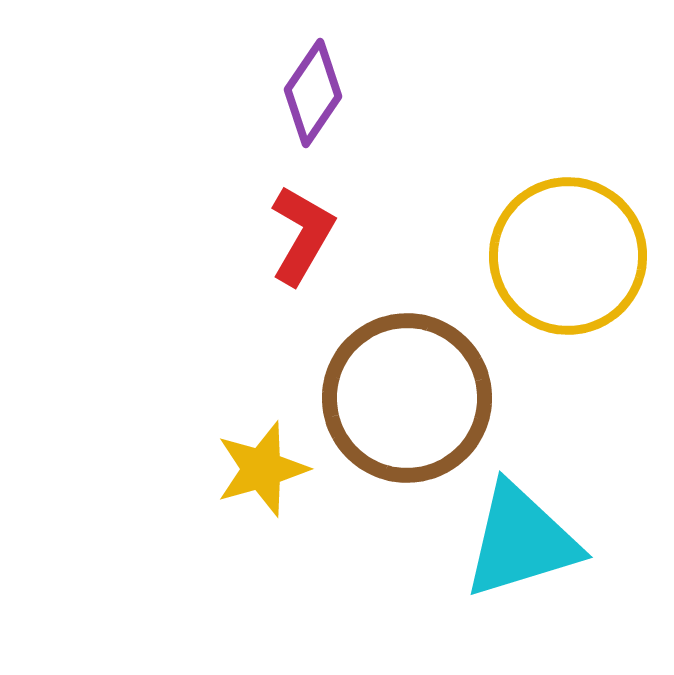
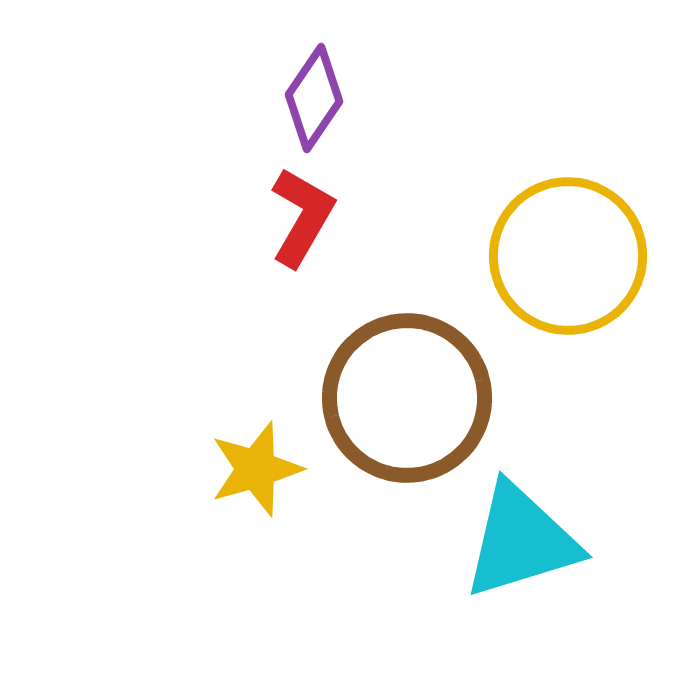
purple diamond: moved 1 px right, 5 px down
red L-shape: moved 18 px up
yellow star: moved 6 px left
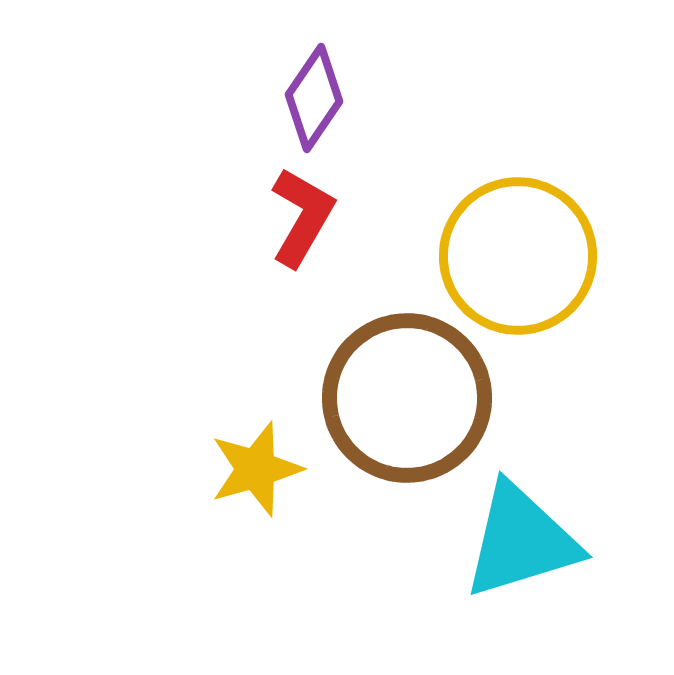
yellow circle: moved 50 px left
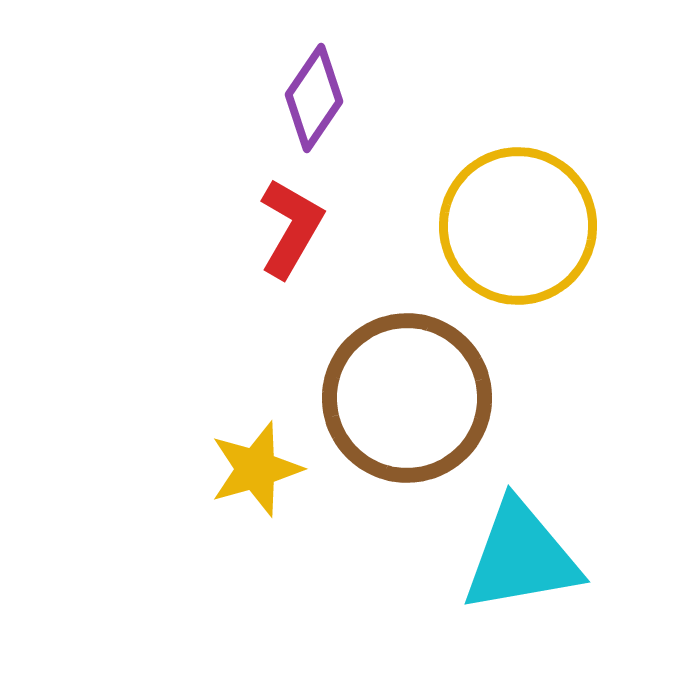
red L-shape: moved 11 px left, 11 px down
yellow circle: moved 30 px up
cyan triangle: moved 16 px down; rotated 7 degrees clockwise
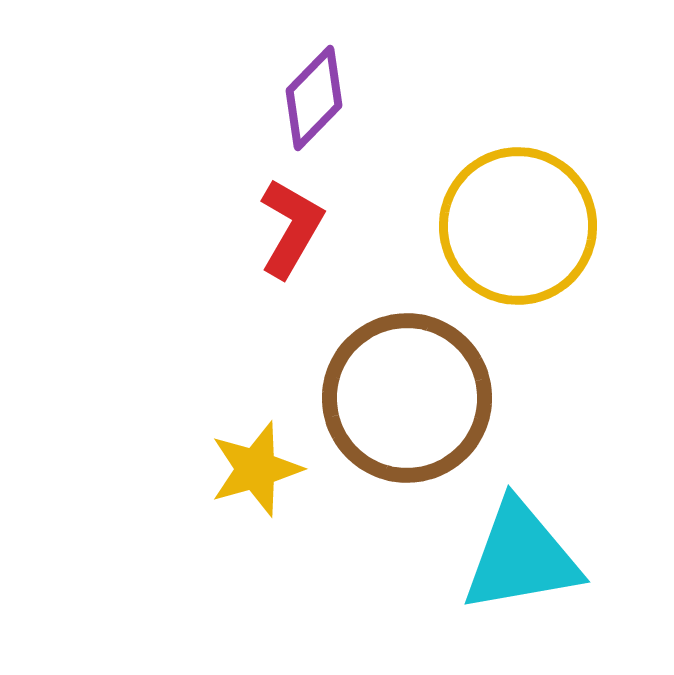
purple diamond: rotated 10 degrees clockwise
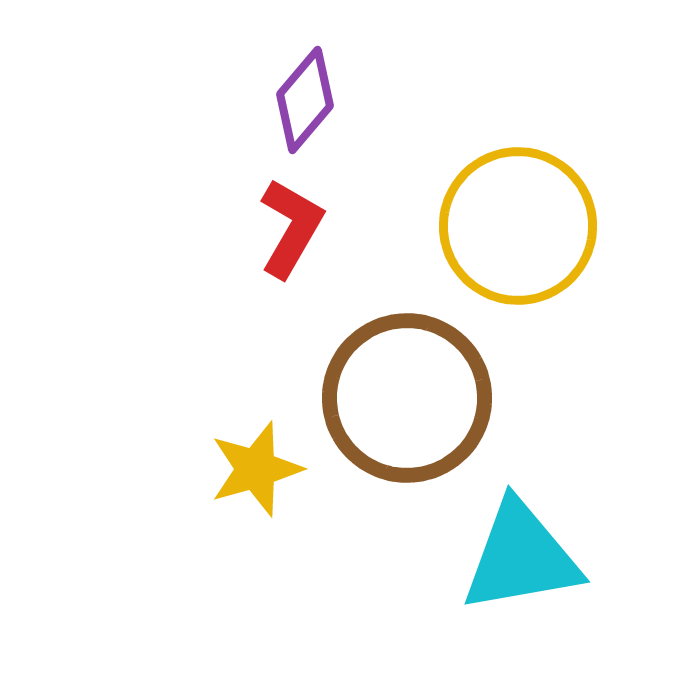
purple diamond: moved 9 px left, 2 px down; rotated 4 degrees counterclockwise
